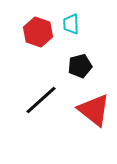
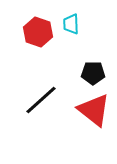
black pentagon: moved 13 px right, 7 px down; rotated 15 degrees clockwise
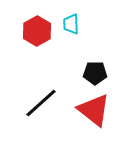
red hexagon: moved 1 px left, 1 px up; rotated 12 degrees clockwise
black pentagon: moved 2 px right
black line: moved 3 px down
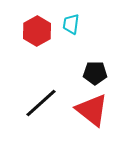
cyan trapezoid: rotated 10 degrees clockwise
red triangle: moved 2 px left
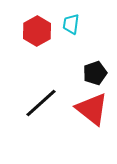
black pentagon: rotated 20 degrees counterclockwise
red triangle: moved 1 px up
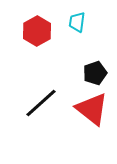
cyan trapezoid: moved 6 px right, 2 px up
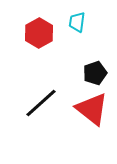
red hexagon: moved 2 px right, 2 px down
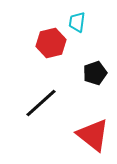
red hexagon: moved 12 px right, 10 px down; rotated 16 degrees clockwise
red triangle: moved 1 px right, 26 px down
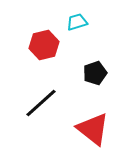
cyan trapezoid: rotated 65 degrees clockwise
red hexagon: moved 7 px left, 2 px down
red triangle: moved 6 px up
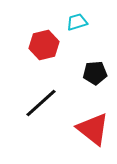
black pentagon: rotated 15 degrees clockwise
